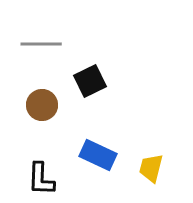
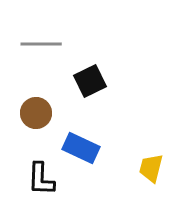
brown circle: moved 6 px left, 8 px down
blue rectangle: moved 17 px left, 7 px up
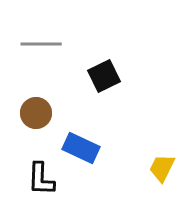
black square: moved 14 px right, 5 px up
yellow trapezoid: moved 11 px right; rotated 12 degrees clockwise
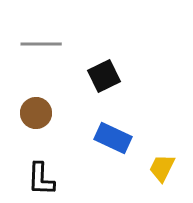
blue rectangle: moved 32 px right, 10 px up
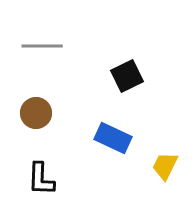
gray line: moved 1 px right, 2 px down
black square: moved 23 px right
yellow trapezoid: moved 3 px right, 2 px up
